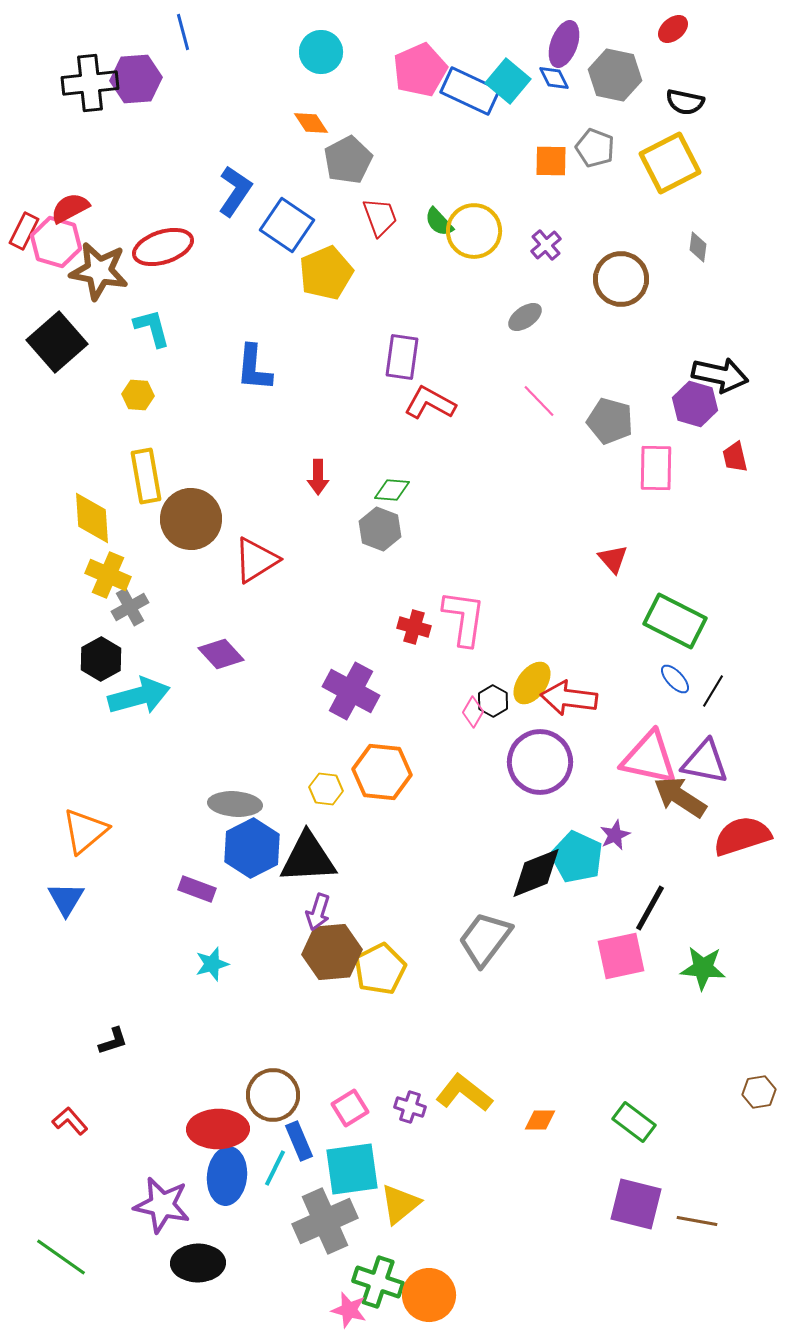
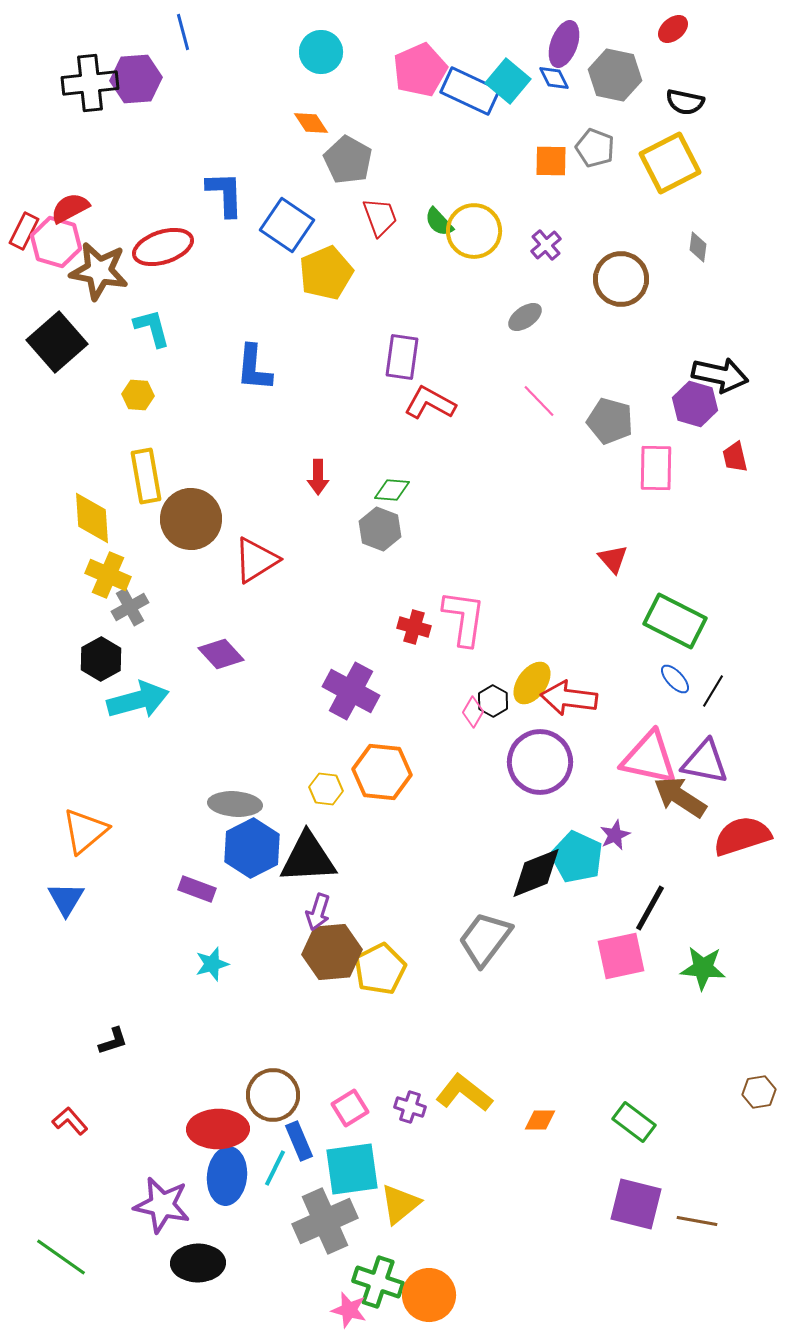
gray pentagon at (348, 160): rotated 15 degrees counterclockwise
blue L-shape at (235, 191): moved 10 px left, 3 px down; rotated 36 degrees counterclockwise
cyan arrow at (139, 696): moved 1 px left, 4 px down
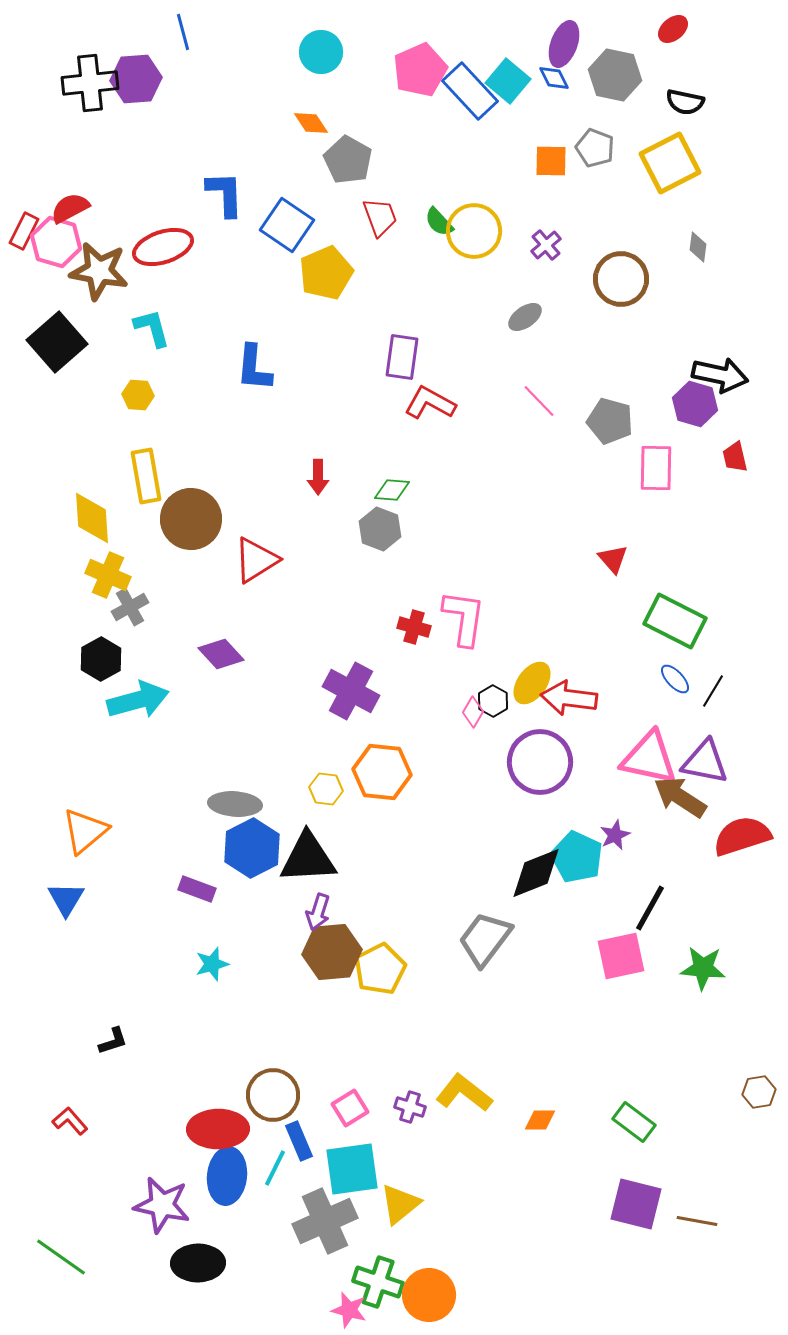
blue rectangle at (470, 91): rotated 22 degrees clockwise
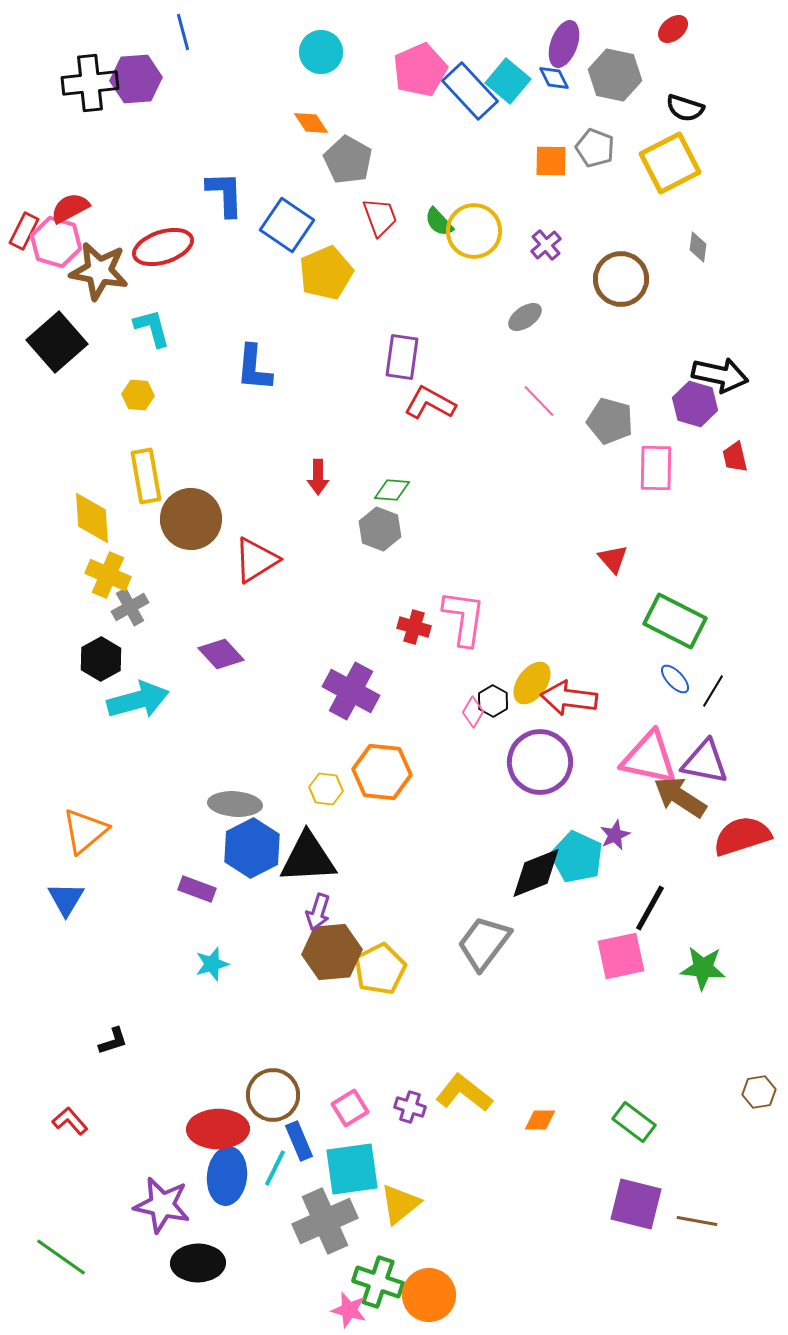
black semicircle at (685, 102): moved 6 px down; rotated 6 degrees clockwise
gray trapezoid at (485, 939): moved 1 px left, 4 px down
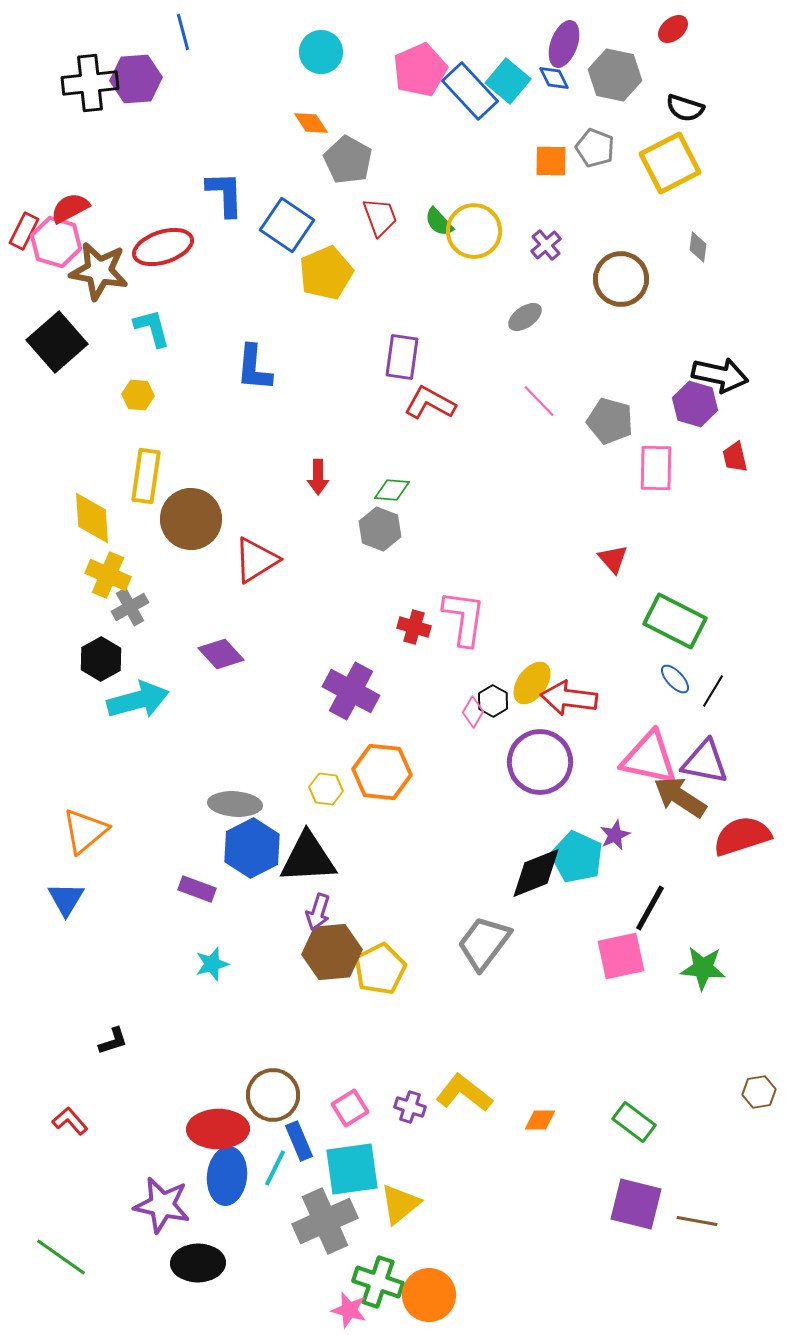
yellow rectangle at (146, 476): rotated 18 degrees clockwise
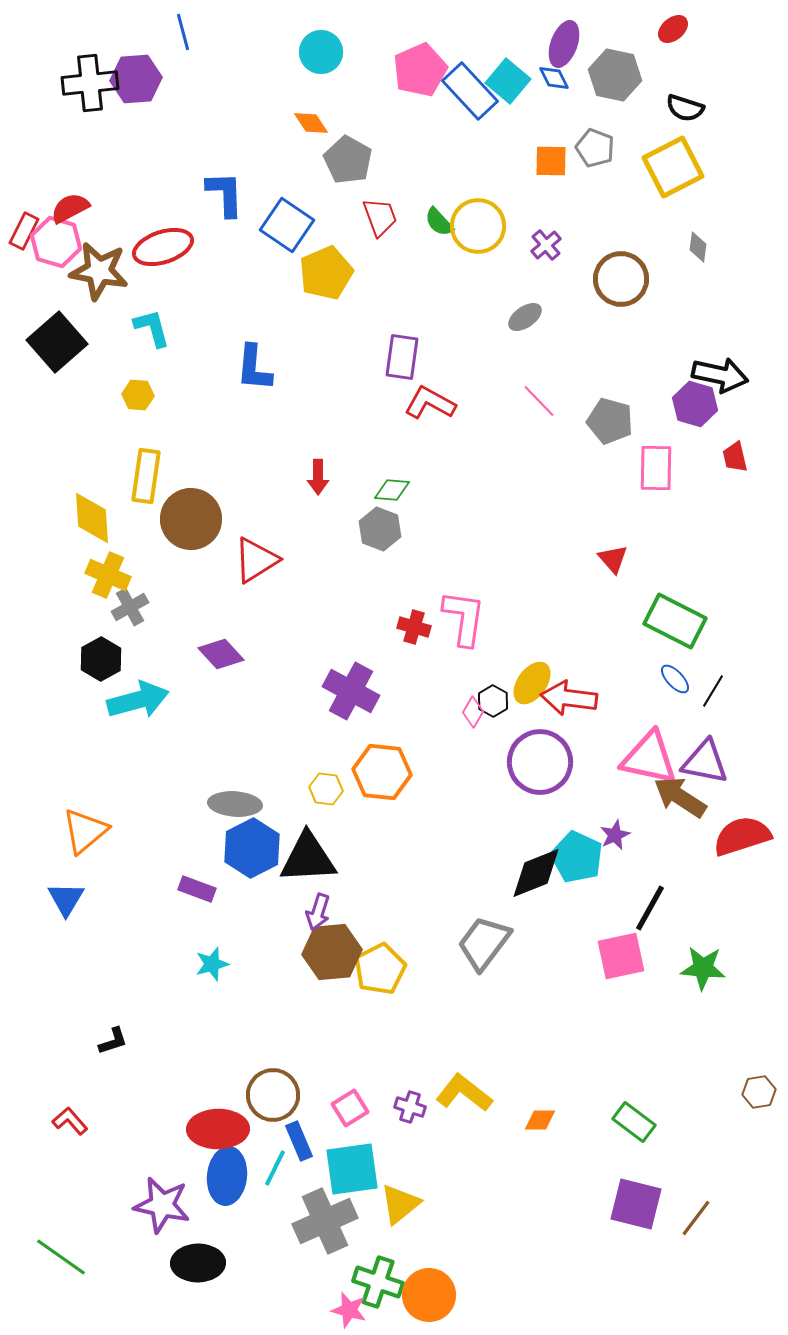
yellow square at (670, 163): moved 3 px right, 4 px down
yellow circle at (474, 231): moved 4 px right, 5 px up
brown line at (697, 1221): moved 1 px left, 3 px up; rotated 63 degrees counterclockwise
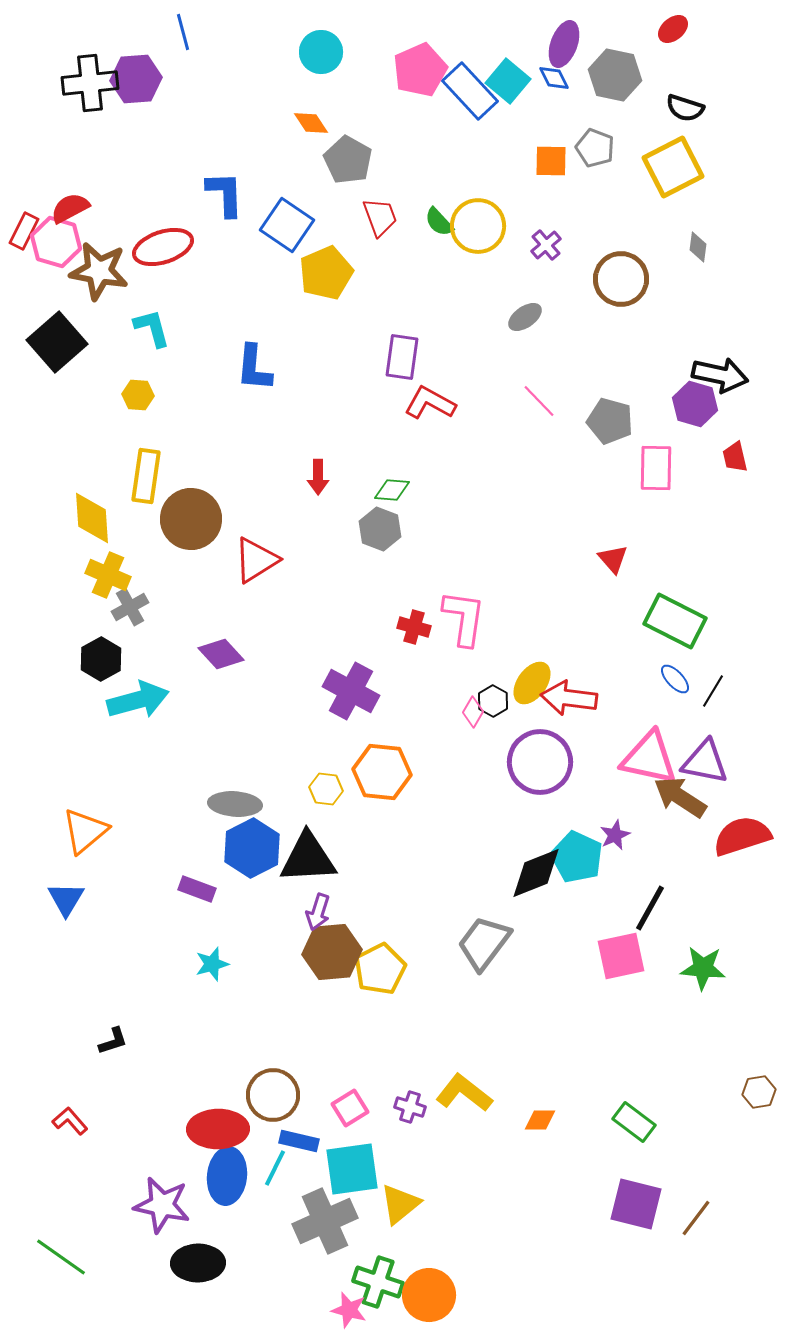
blue rectangle at (299, 1141): rotated 54 degrees counterclockwise
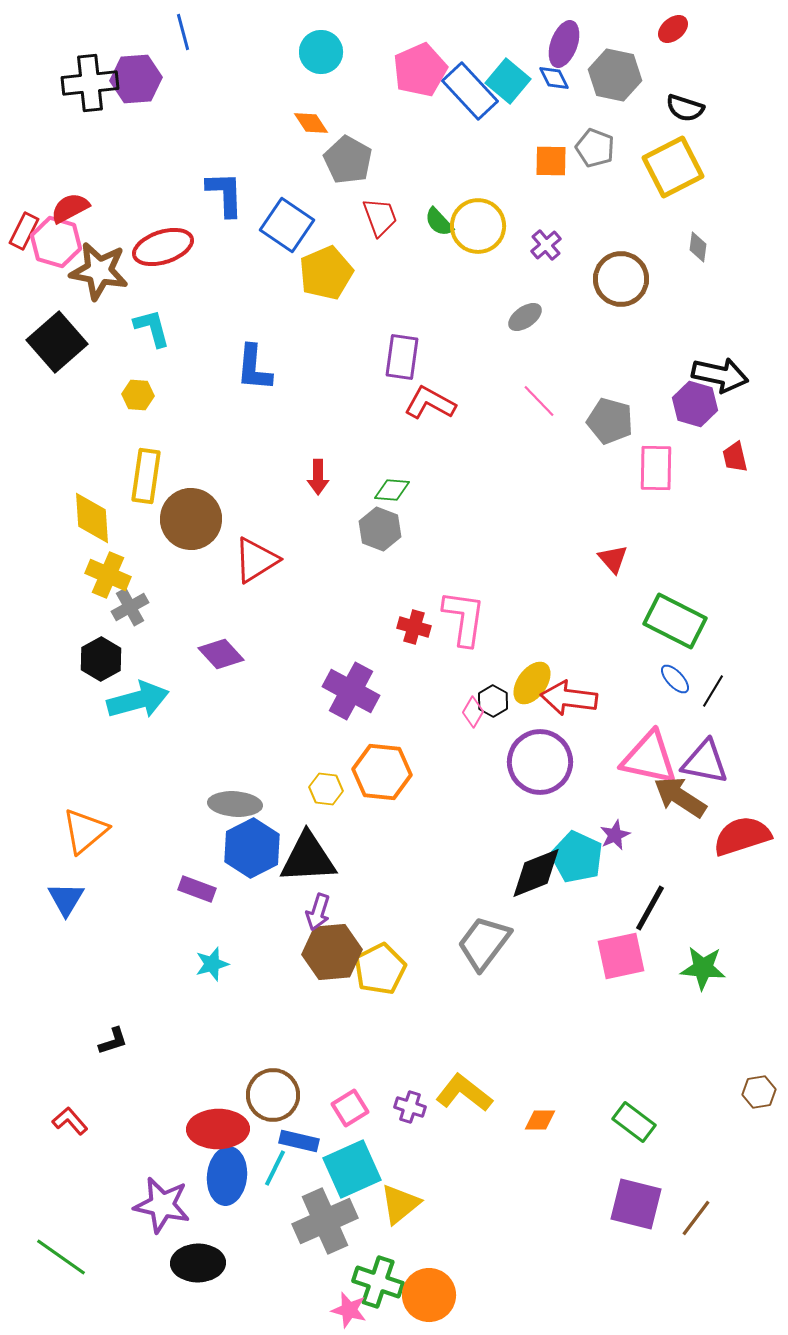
cyan square at (352, 1169): rotated 16 degrees counterclockwise
